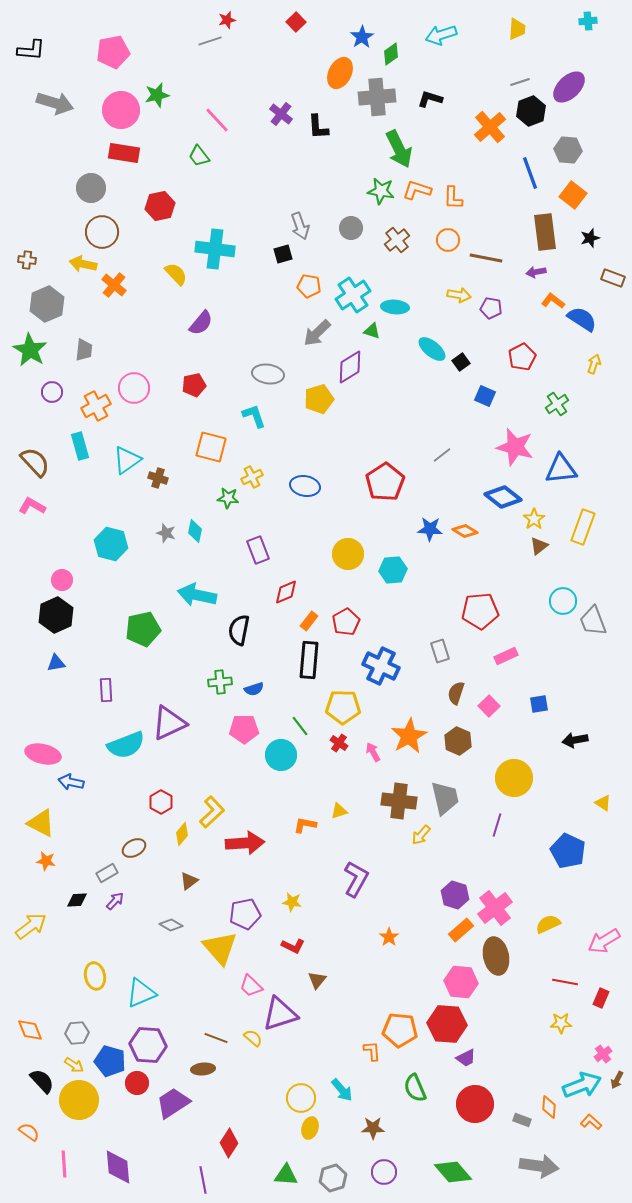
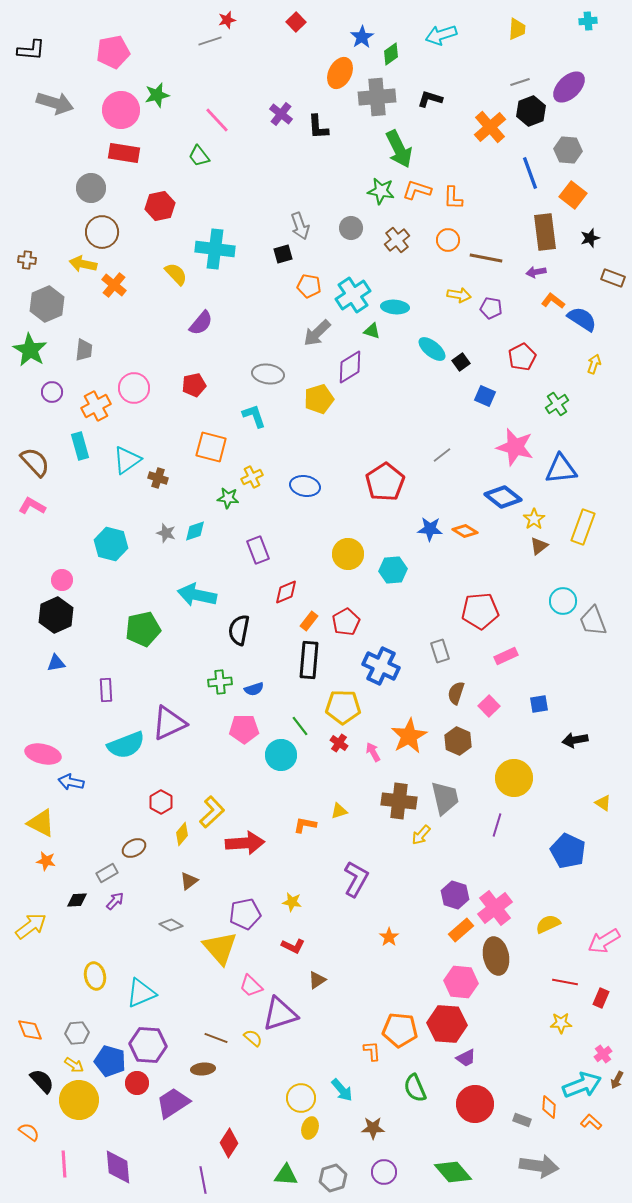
cyan diamond at (195, 531): rotated 60 degrees clockwise
brown triangle at (317, 980): rotated 18 degrees clockwise
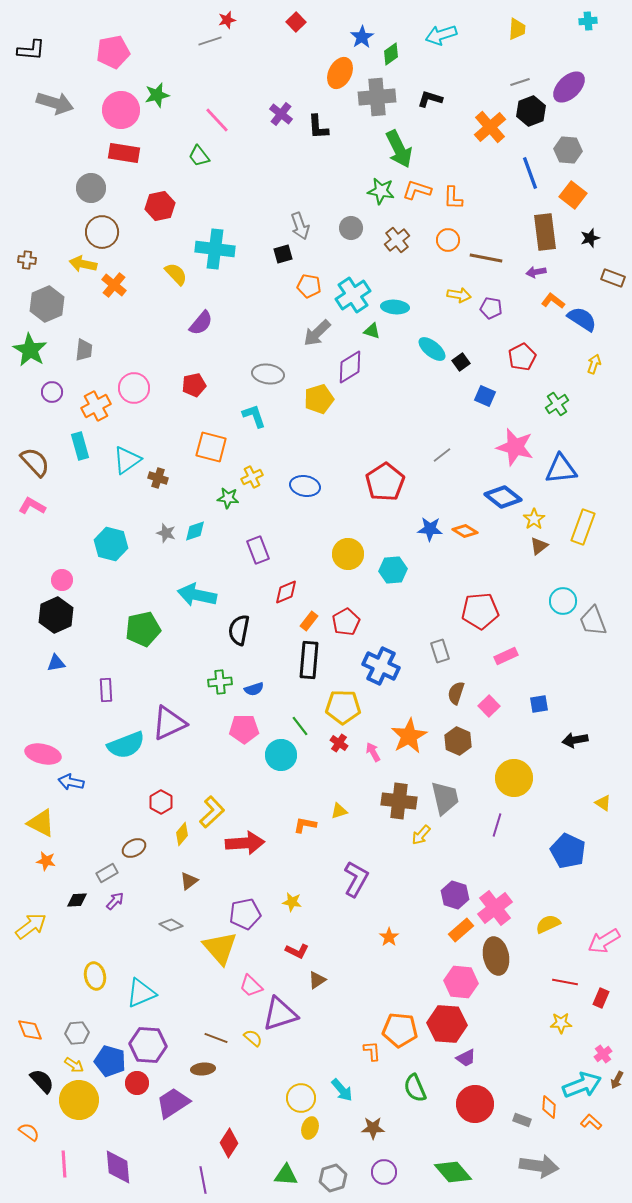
red L-shape at (293, 946): moved 4 px right, 5 px down
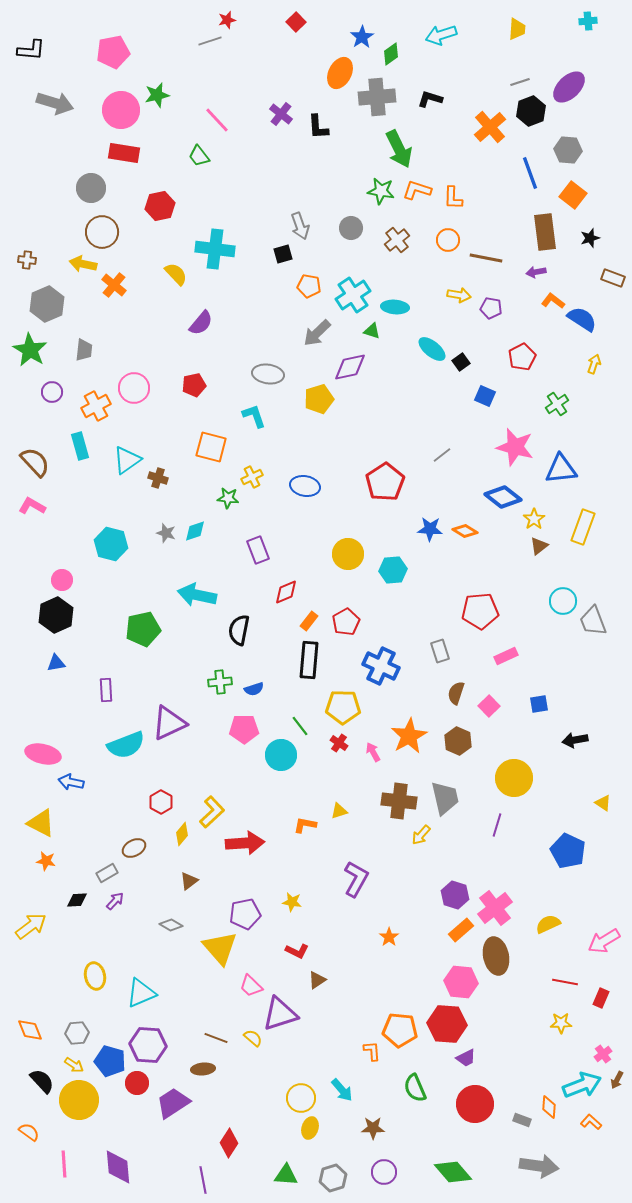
purple diamond at (350, 367): rotated 20 degrees clockwise
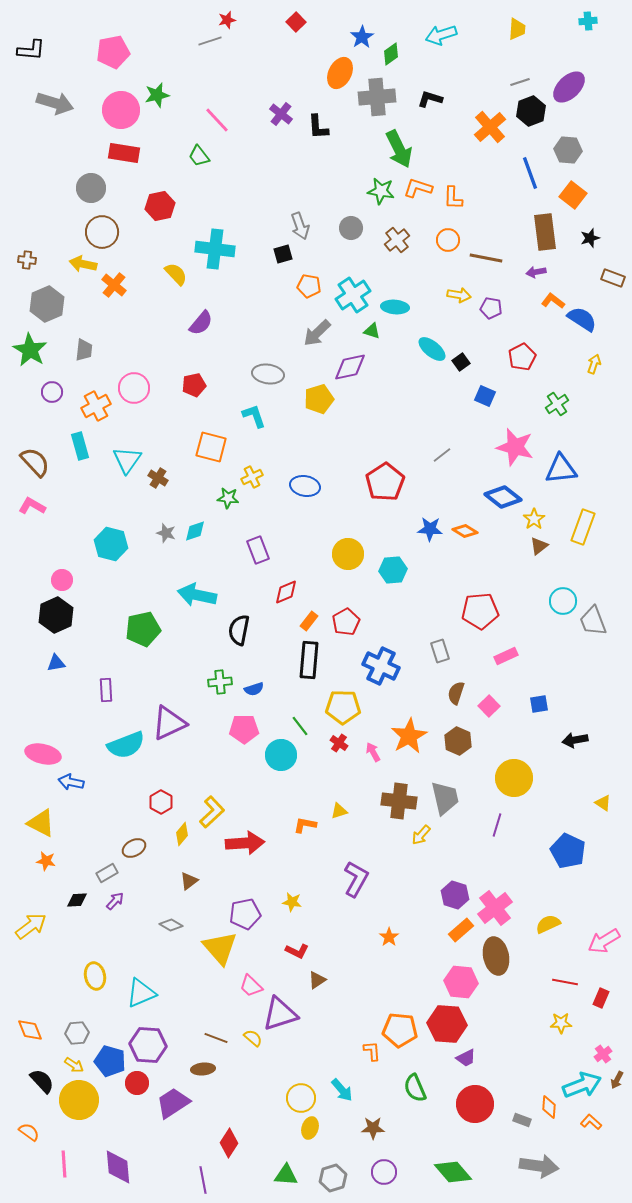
orange L-shape at (417, 190): moved 1 px right, 2 px up
cyan triangle at (127, 460): rotated 20 degrees counterclockwise
brown cross at (158, 478): rotated 12 degrees clockwise
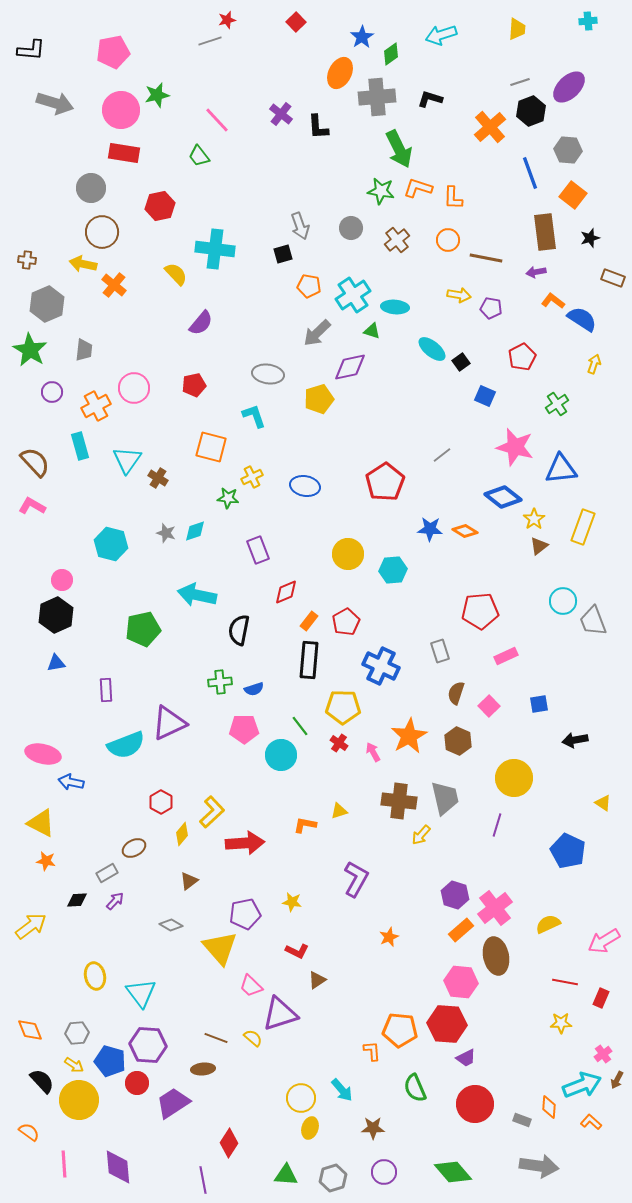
orange star at (389, 937): rotated 12 degrees clockwise
cyan triangle at (141, 993): rotated 44 degrees counterclockwise
